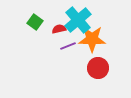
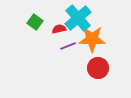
cyan cross: moved 2 px up
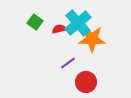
cyan cross: moved 5 px down
purple line: moved 17 px down; rotated 14 degrees counterclockwise
red circle: moved 12 px left, 14 px down
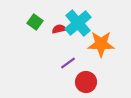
orange star: moved 9 px right, 5 px down
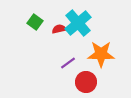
orange star: moved 10 px down
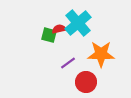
green square: moved 14 px right, 13 px down; rotated 21 degrees counterclockwise
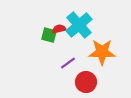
cyan cross: moved 1 px right, 2 px down
orange star: moved 1 px right, 2 px up
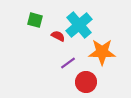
red semicircle: moved 1 px left, 7 px down; rotated 40 degrees clockwise
green square: moved 14 px left, 15 px up
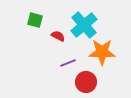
cyan cross: moved 5 px right
purple line: rotated 14 degrees clockwise
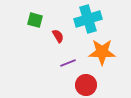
cyan cross: moved 4 px right, 6 px up; rotated 24 degrees clockwise
red semicircle: rotated 32 degrees clockwise
red circle: moved 3 px down
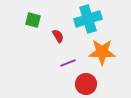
green square: moved 2 px left
red circle: moved 1 px up
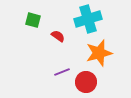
red semicircle: rotated 24 degrees counterclockwise
orange star: moved 3 px left, 1 px down; rotated 16 degrees counterclockwise
purple line: moved 6 px left, 9 px down
red circle: moved 2 px up
